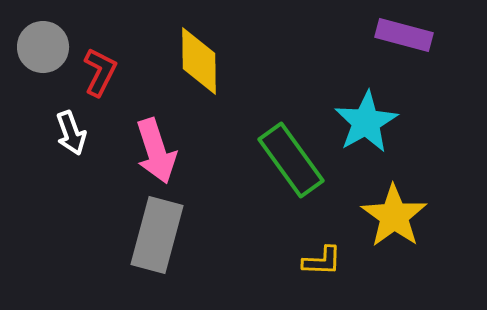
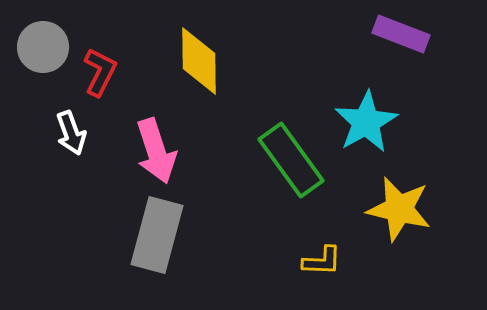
purple rectangle: moved 3 px left, 1 px up; rotated 6 degrees clockwise
yellow star: moved 5 px right, 7 px up; rotated 22 degrees counterclockwise
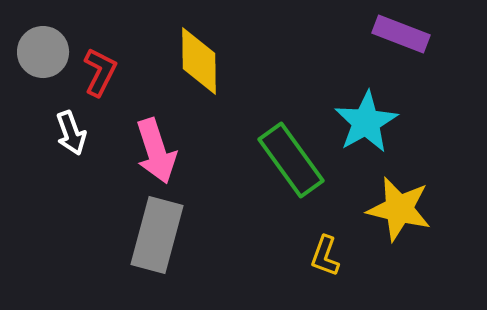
gray circle: moved 5 px down
yellow L-shape: moved 3 px right, 5 px up; rotated 108 degrees clockwise
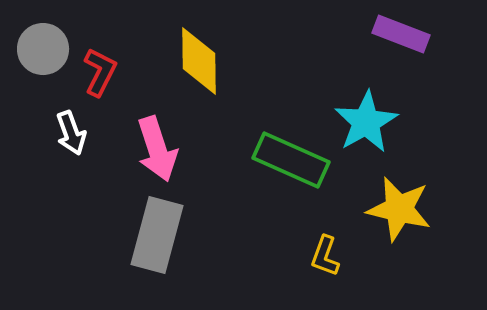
gray circle: moved 3 px up
pink arrow: moved 1 px right, 2 px up
green rectangle: rotated 30 degrees counterclockwise
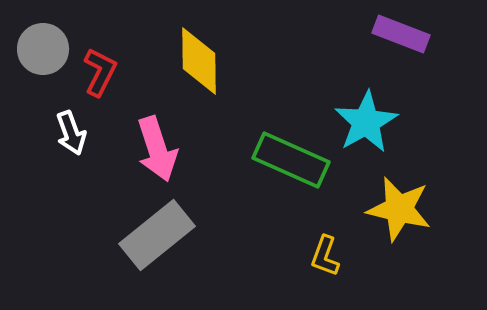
gray rectangle: rotated 36 degrees clockwise
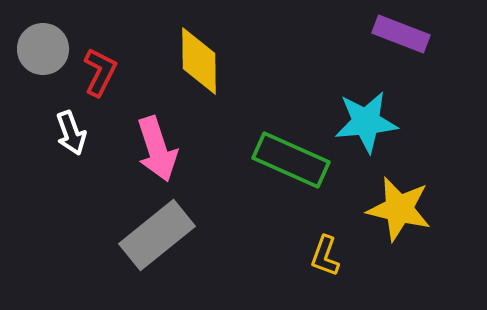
cyan star: rotated 24 degrees clockwise
